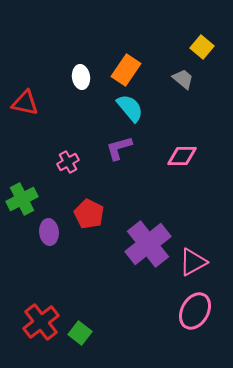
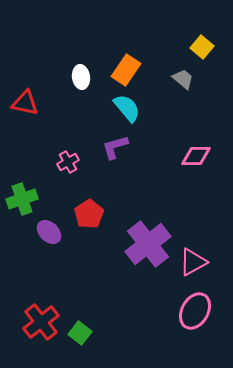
cyan semicircle: moved 3 px left
purple L-shape: moved 4 px left, 1 px up
pink diamond: moved 14 px right
green cross: rotated 8 degrees clockwise
red pentagon: rotated 12 degrees clockwise
purple ellipse: rotated 40 degrees counterclockwise
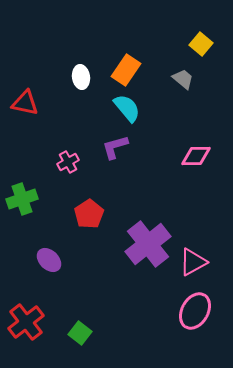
yellow square: moved 1 px left, 3 px up
purple ellipse: moved 28 px down
red cross: moved 15 px left
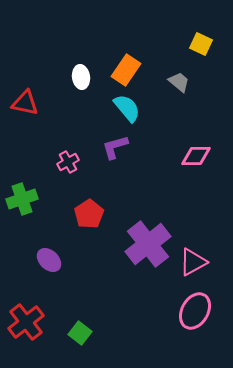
yellow square: rotated 15 degrees counterclockwise
gray trapezoid: moved 4 px left, 3 px down
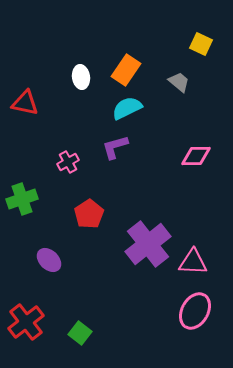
cyan semicircle: rotated 76 degrees counterclockwise
pink triangle: rotated 32 degrees clockwise
